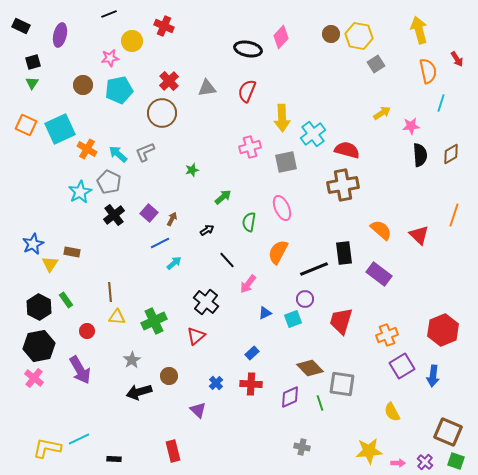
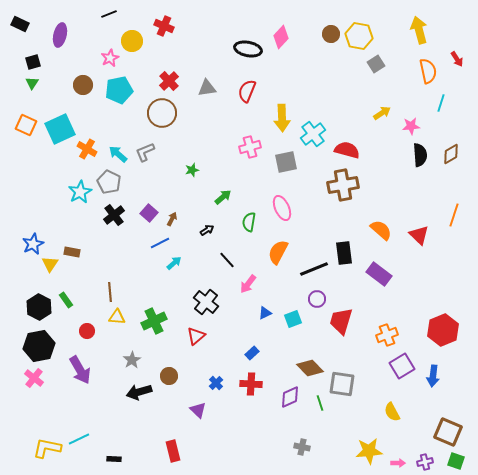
black rectangle at (21, 26): moved 1 px left, 2 px up
pink star at (110, 58): rotated 18 degrees counterclockwise
purple circle at (305, 299): moved 12 px right
purple cross at (425, 462): rotated 35 degrees clockwise
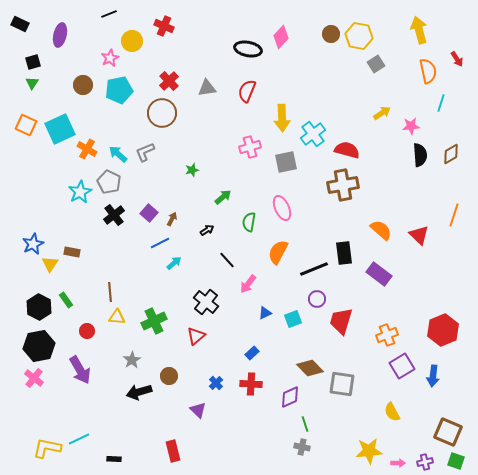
green line at (320, 403): moved 15 px left, 21 px down
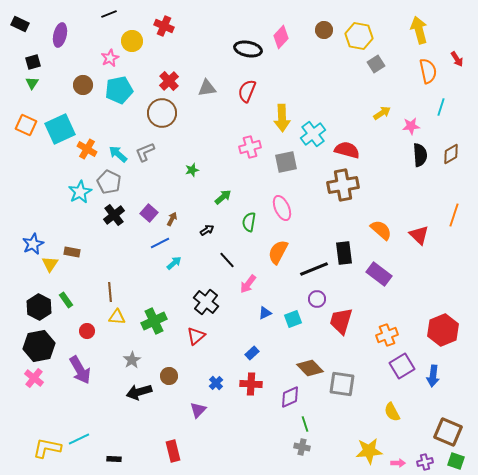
brown circle at (331, 34): moved 7 px left, 4 px up
cyan line at (441, 103): moved 4 px down
purple triangle at (198, 410): rotated 30 degrees clockwise
